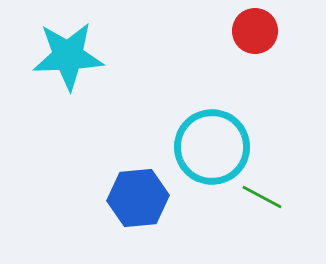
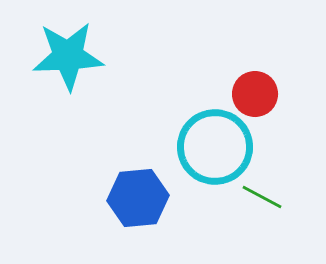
red circle: moved 63 px down
cyan circle: moved 3 px right
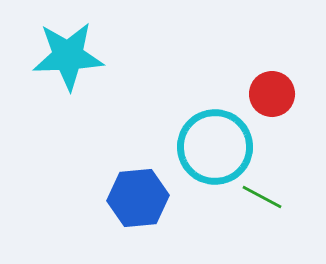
red circle: moved 17 px right
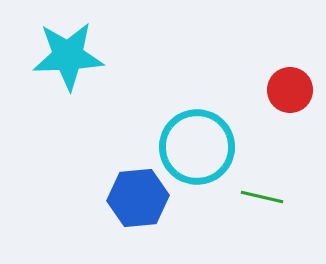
red circle: moved 18 px right, 4 px up
cyan circle: moved 18 px left
green line: rotated 15 degrees counterclockwise
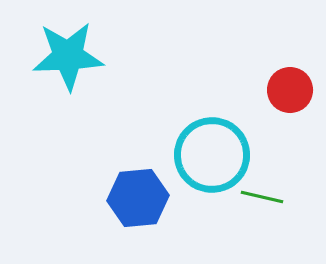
cyan circle: moved 15 px right, 8 px down
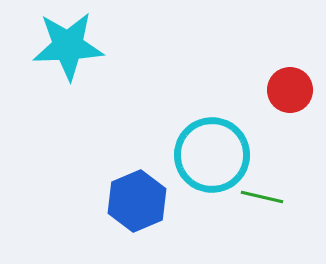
cyan star: moved 10 px up
blue hexagon: moved 1 px left, 3 px down; rotated 18 degrees counterclockwise
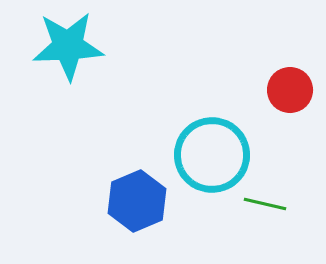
green line: moved 3 px right, 7 px down
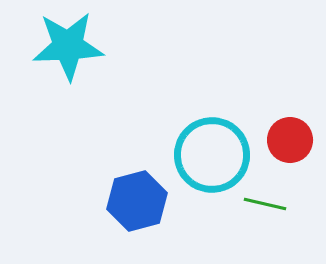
red circle: moved 50 px down
blue hexagon: rotated 8 degrees clockwise
